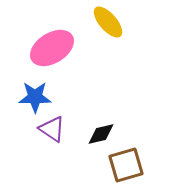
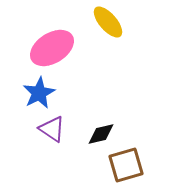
blue star: moved 4 px right, 4 px up; rotated 28 degrees counterclockwise
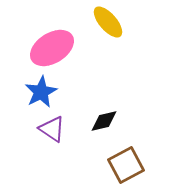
blue star: moved 2 px right, 1 px up
black diamond: moved 3 px right, 13 px up
brown square: rotated 12 degrees counterclockwise
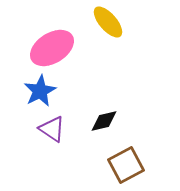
blue star: moved 1 px left, 1 px up
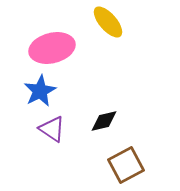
pink ellipse: rotated 18 degrees clockwise
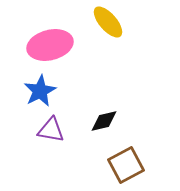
pink ellipse: moved 2 px left, 3 px up
purple triangle: moved 1 px left, 1 px down; rotated 24 degrees counterclockwise
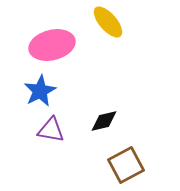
pink ellipse: moved 2 px right
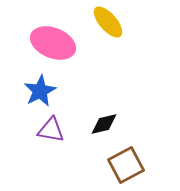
pink ellipse: moved 1 px right, 2 px up; rotated 36 degrees clockwise
black diamond: moved 3 px down
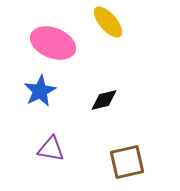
black diamond: moved 24 px up
purple triangle: moved 19 px down
brown square: moved 1 px right, 3 px up; rotated 15 degrees clockwise
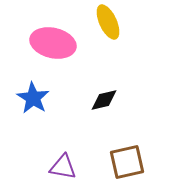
yellow ellipse: rotated 16 degrees clockwise
pink ellipse: rotated 9 degrees counterclockwise
blue star: moved 7 px left, 7 px down; rotated 12 degrees counterclockwise
purple triangle: moved 12 px right, 18 px down
